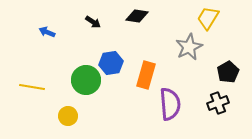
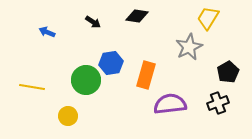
purple semicircle: rotated 92 degrees counterclockwise
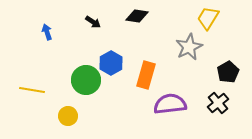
blue arrow: rotated 49 degrees clockwise
blue hexagon: rotated 20 degrees counterclockwise
yellow line: moved 3 px down
black cross: rotated 20 degrees counterclockwise
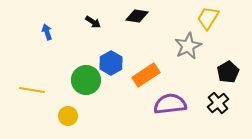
gray star: moved 1 px left, 1 px up
orange rectangle: rotated 40 degrees clockwise
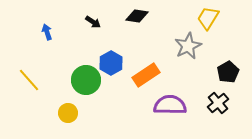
yellow line: moved 3 px left, 10 px up; rotated 40 degrees clockwise
purple semicircle: moved 1 px down; rotated 8 degrees clockwise
yellow circle: moved 3 px up
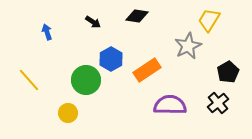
yellow trapezoid: moved 1 px right, 2 px down
blue hexagon: moved 4 px up
orange rectangle: moved 1 px right, 5 px up
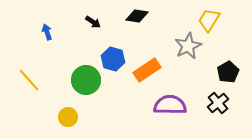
blue hexagon: moved 2 px right; rotated 15 degrees counterclockwise
yellow circle: moved 4 px down
